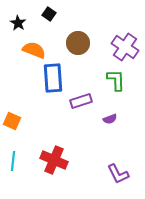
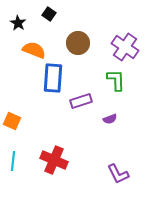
blue rectangle: rotated 8 degrees clockwise
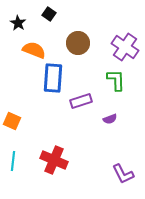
purple L-shape: moved 5 px right
